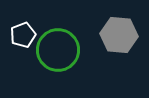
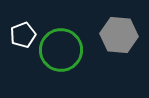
green circle: moved 3 px right
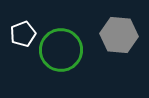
white pentagon: moved 1 px up
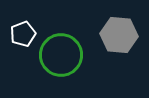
green circle: moved 5 px down
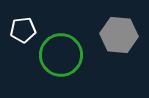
white pentagon: moved 4 px up; rotated 15 degrees clockwise
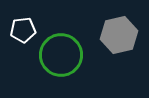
gray hexagon: rotated 18 degrees counterclockwise
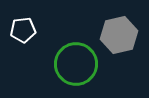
green circle: moved 15 px right, 9 px down
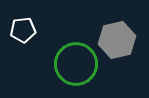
gray hexagon: moved 2 px left, 5 px down
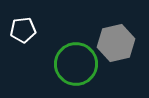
gray hexagon: moved 1 px left, 3 px down
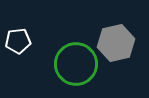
white pentagon: moved 5 px left, 11 px down
